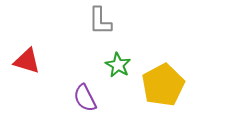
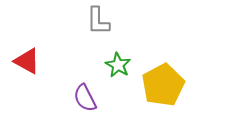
gray L-shape: moved 2 px left
red triangle: rotated 12 degrees clockwise
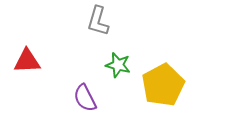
gray L-shape: rotated 16 degrees clockwise
red triangle: rotated 32 degrees counterclockwise
green star: rotated 15 degrees counterclockwise
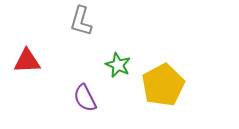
gray L-shape: moved 17 px left
green star: rotated 10 degrees clockwise
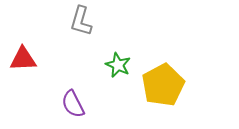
red triangle: moved 4 px left, 2 px up
purple semicircle: moved 12 px left, 6 px down
